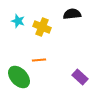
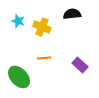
orange line: moved 5 px right, 2 px up
purple rectangle: moved 12 px up
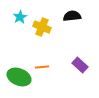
black semicircle: moved 2 px down
cyan star: moved 2 px right, 4 px up; rotated 24 degrees clockwise
orange line: moved 2 px left, 9 px down
green ellipse: rotated 25 degrees counterclockwise
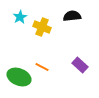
orange line: rotated 32 degrees clockwise
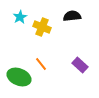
orange line: moved 1 px left, 3 px up; rotated 24 degrees clockwise
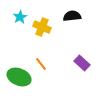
purple rectangle: moved 2 px right, 2 px up
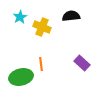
black semicircle: moved 1 px left
orange line: rotated 32 degrees clockwise
green ellipse: moved 2 px right; rotated 35 degrees counterclockwise
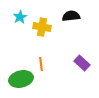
yellow cross: rotated 12 degrees counterclockwise
green ellipse: moved 2 px down
